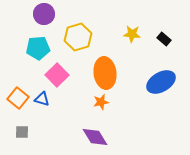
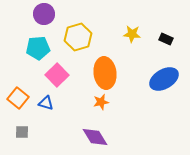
black rectangle: moved 2 px right; rotated 16 degrees counterclockwise
blue ellipse: moved 3 px right, 3 px up
blue triangle: moved 4 px right, 4 px down
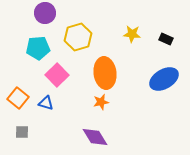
purple circle: moved 1 px right, 1 px up
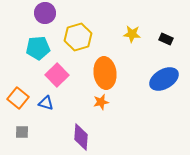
purple diamond: moved 14 px left; rotated 36 degrees clockwise
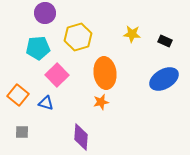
black rectangle: moved 1 px left, 2 px down
orange square: moved 3 px up
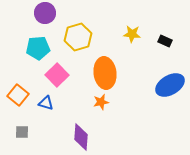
blue ellipse: moved 6 px right, 6 px down
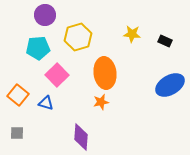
purple circle: moved 2 px down
gray square: moved 5 px left, 1 px down
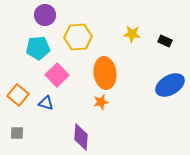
yellow hexagon: rotated 12 degrees clockwise
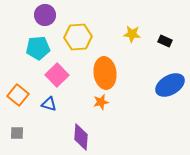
blue triangle: moved 3 px right, 1 px down
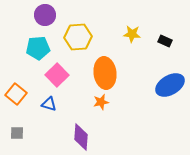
orange square: moved 2 px left, 1 px up
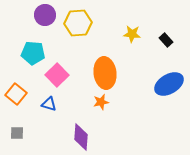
yellow hexagon: moved 14 px up
black rectangle: moved 1 px right, 1 px up; rotated 24 degrees clockwise
cyan pentagon: moved 5 px left, 5 px down; rotated 10 degrees clockwise
blue ellipse: moved 1 px left, 1 px up
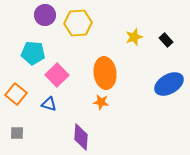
yellow star: moved 2 px right, 3 px down; rotated 24 degrees counterclockwise
orange star: rotated 21 degrees clockwise
